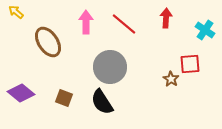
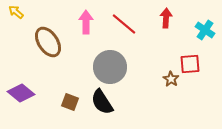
brown square: moved 6 px right, 4 px down
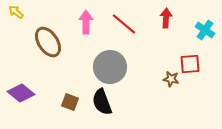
brown star: rotated 21 degrees counterclockwise
black semicircle: rotated 12 degrees clockwise
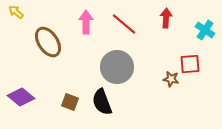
gray circle: moved 7 px right
purple diamond: moved 4 px down
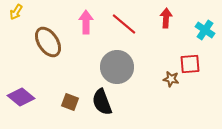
yellow arrow: rotated 98 degrees counterclockwise
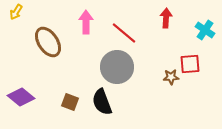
red line: moved 9 px down
brown star: moved 2 px up; rotated 14 degrees counterclockwise
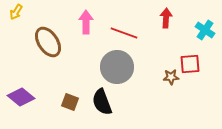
red line: rotated 20 degrees counterclockwise
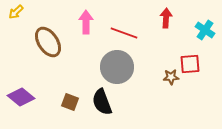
yellow arrow: rotated 14 degrees clockwise
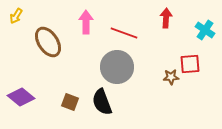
yellow arrow: moved 4 px down; rotated 14 degrees counterclockwise
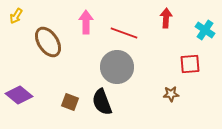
brown star: moved 17 px down
purple diamond: moved 2 px left, 2 px up
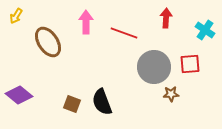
gray circle: moved 37 px right
brown square: moved 2 px right, 2 px down
